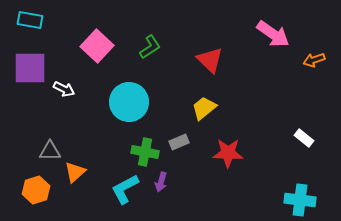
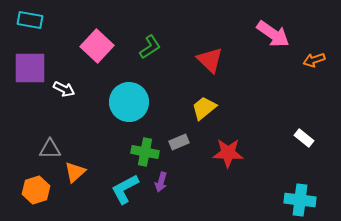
gray triangle: moved 2 px up
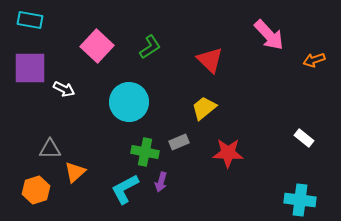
pink arrow: moved 4 px left, 1 px down; rotated 12 degrees clockwise
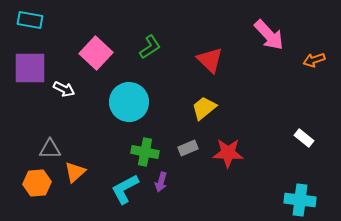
pink square: moved 1 px left, 7 px down
gray rectangle: moved 9 px right, 6 px down
orange hexagon: moved 1 px right, 7 px up; rotated 12 degrees clockwise
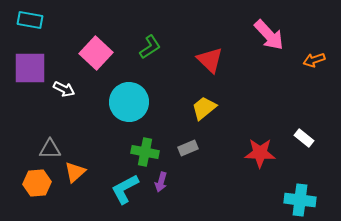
red star: moved 32 px right
